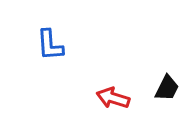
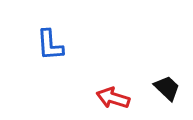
black trapezoid: rotated 72 degrees counterclockwise
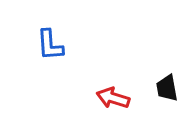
black trapezoid: rotated 144 degrees counterclockwise
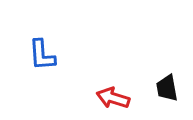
blue L-shape: moved 8 px left, 10 px down
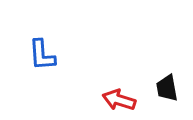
red arrow: moved 6 px right, 2 px down
